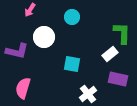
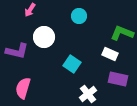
cyan circle: moved 7 px right, 1 px up
green L-shape: rotated 70 degrees counterclockwise
white rectangle: rotated 63 degrees clockwise
cyan square: rotated 24 degrees clockwise
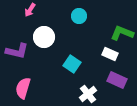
purple rectangle: moved 1 px left, 1 px down; rotated 12 degrees clockwise
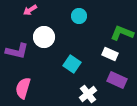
pink arrow: rotated 24 degrees clockwise
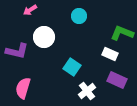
cyan square: moved 3 px down
white cross: moved 1 px left, 3 px up
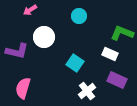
cyan square: moved 3 px right, 4 px up
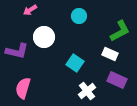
green L-shape: moved 2 px left, 2 px up; rotated 130 degrees clockwise
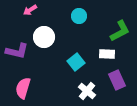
white rectangle: moved 3 px left; rotated 21 degrees counterclockwise
cyan square: moved 1 px right, 1 px up; rotated 18 degrees clockwise
purple rectangle: rotated 42 degrees clockwise
white cross: rotated 12 degrees counterclockwise
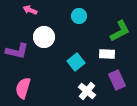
pink arrow: rotated 56 degrees clockwise
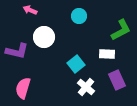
green L-shape: moved 1 px right, 1 px up
cyan square: moved 2 px down
white cross: moved 1 px left, 4 px up
